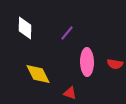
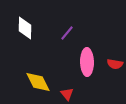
yellow diamond: moved 8 px down
red triangle: moved 3 px left, 1 px down; rotated 32 degrees clockwise
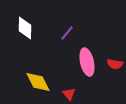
pink ellipse: rotated 12 degrees counterclockwise
red triangle: moved 2 px right
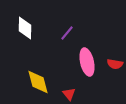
yellow diamond: rotated 12 degrees clockwise
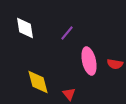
white diamond: rotated 10 degrees counterclockwise
pink ellipse: moved 2 px right, 1 px up
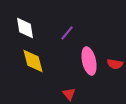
yellow diamond: moved 5 px left, 21 px up
